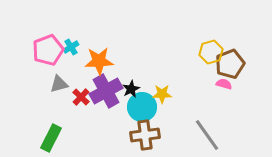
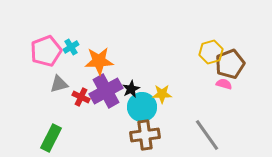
pink pentagon: moved 2 px left, 1 px down
red cross: rotated 18 degrees counterclockwise
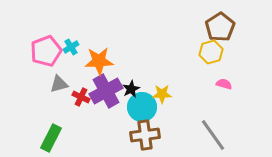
brown pentagon: moved 10 px left, 37 px up; rotated 12 degrees counterclockwise
gray line: moved 6 px right
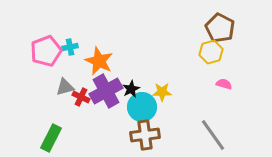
brown pentagon: moved 1 px down; rotated 12 degrees counterclockwise
cyan cross: moved 1 px left; rotated 21 degrees clockwise
orange star: rotated 28 degrees clockwise
gray triangle: moved 6 px right, 3 px down
yellow star: moved 2 px up
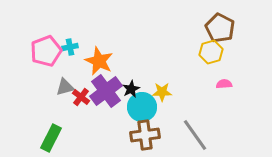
pink semicircle: rotated 21 degrees counterclockwise
purple cross: rotated 8 degrees counterclockwise
red cross: rotated 12 degrees clockwise
gray line: moved 18 px left
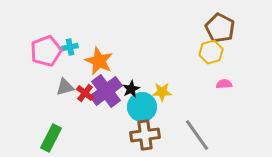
red cross: moved 4 px right, 4 px up
gray line: moved 2 px right
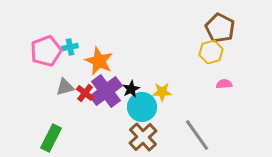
brown cross: moved 2 px left, 2 px down; rotated 36 degrees counterclockwise
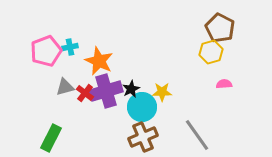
purple cross: rotated 20 degrees clockwise
brown cross: rotated 20 degrees clockwise
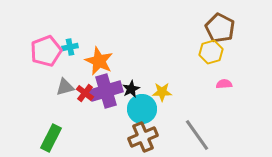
cyan circle: moved 2 px down
